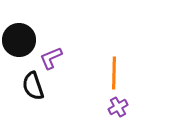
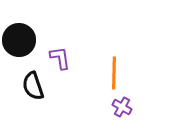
purple L-shape: moved 9 px right; rotated 105 degrees clockwise
purple cross: moved 4 px right; rotated 30 degrees counterclockwise
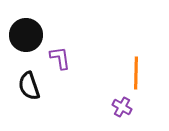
black circle: moved 7 px right, 5 px up
orange line: moved 22 px right
black semicircle: moved 4 px left
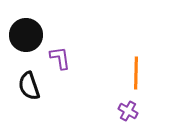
purple cross: moved 6 px right, 4 px down
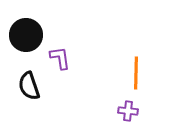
purple cross: rotated 24 degrees counterclockwise
